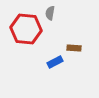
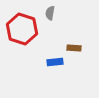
red hexagon: moved 4 px left; rotated 12 degrees clockwise
blue rectangle: rotated 21 degrees clockwise
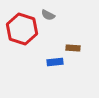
gray semicircle: moved 2 px left, 2 px down; rotated 72 degrees counterclockwise
brown rectangle: moved 1 px left
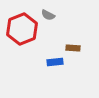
red hexagon: rotated 20 degrees clockwise
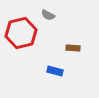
red hexagon: moved 1 px left, 4 px down; rotated 8 degrees clockwise
blue rectangle: moved 9 px down; rotated 21 degrees clockwise
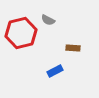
gray semicircle: moved 5 px down
blue rectangle: rotated 42 degrees counterclockwise
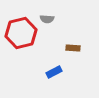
gray semicircle: moved 1 px left, 1 px up; rotated 24 degrees counterclockwise
blue rectangle: moved 1 px left, 1 px down
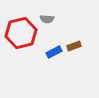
brown rectangle: moved 1 px right, 2 px up; rotated 24 degrees counterclockwise
blue rectangle: moved 20 px up
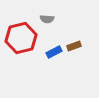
red hexagon: moved 5 px down
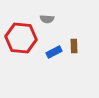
red hexagon: rotated 20 degrees clockwise
brown rectangle: rotated 72 degrees counterclockwise
